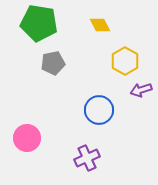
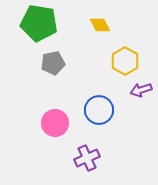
pink circle: moved 28 px right, 15 px up
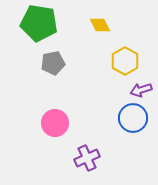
blue circle: moved 34 px right, 8 px down
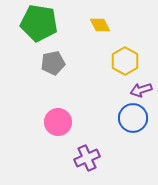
pink circle: moved 3 px right, 1 px up
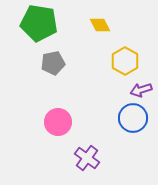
purple cross: rotated 30 degrees counterclockwise
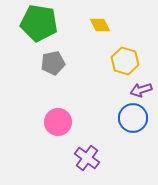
yellow hexagon: rotated 12 degrees counterclockwise
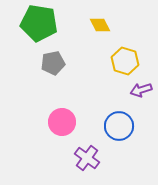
blue circle: moved 14 px left, 8 px down
pink circle: moved 4 px right
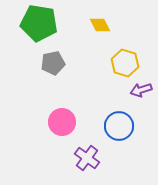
yellow hexagon: moved 2 px down
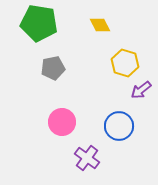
gray pentagon: moved 5 px down
purple arrow: rotated 20 degrees counterclockwise
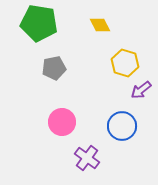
gray pentagon: moved 1 px right
blue circle: moved 3 px right
